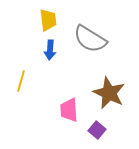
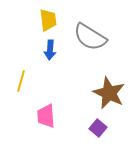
gray semicircle: moved 2 px up
pink trapezoid: moved 23 px left, 6 px down
purple square: moved 1 px right, 2 px up
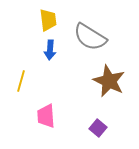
brown star: moved 12 px up
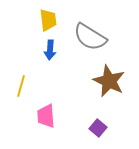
yellow line: moved 5 px down
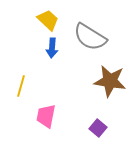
yellow trapezoid: rotated 40 degrees counterclockwise
blue arrow: moved 2 px right, 2 px up
brown star: moved 1 px right; rotated 16 degrees counterclockwise
pink trapezoid: rotated 15 degrees clockwise
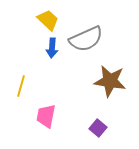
gray semicircle: moved 4 px left, 2 px down; rotated 56 degrees counterclockwise
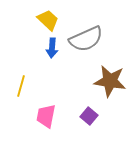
purple square: moved 9 px left, 12 px up
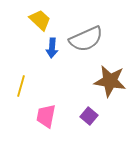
yellow trapezoid: moved 8 px left
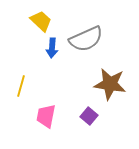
yellow trapezoid: moved 1 px right, 1 px down
brown star: moved 3 px down
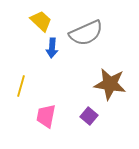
gray semicircle: moved 6 px up
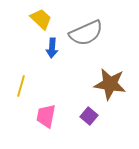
yellow trapezoid: moved 2 px up
